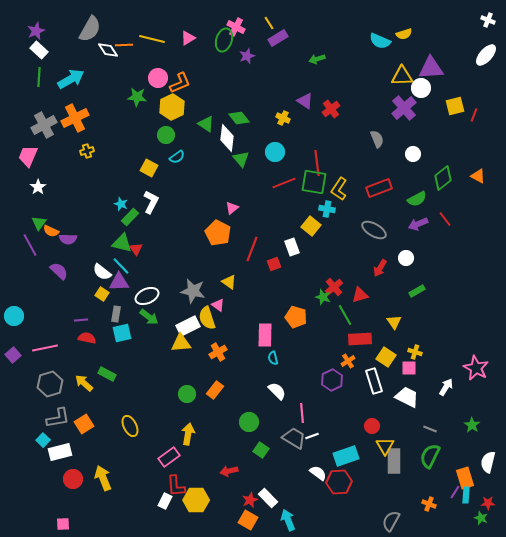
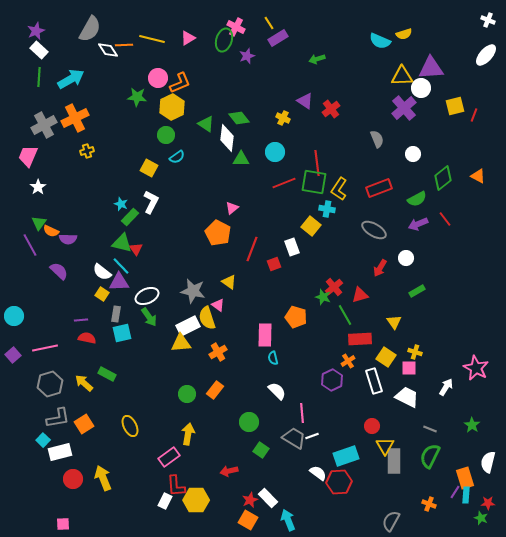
green triangle at (241, 159): rotated 48 degrees counterclockwise
green arrow at (149, 317): rotated 18 degrees clockwise
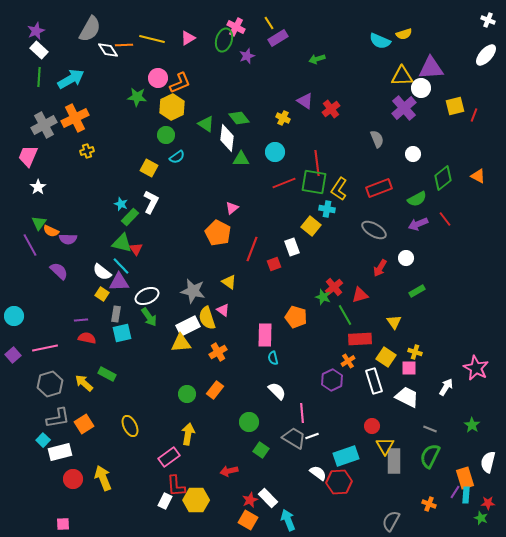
pink triangle at (218, 305): moved 5 px right, 5 px down
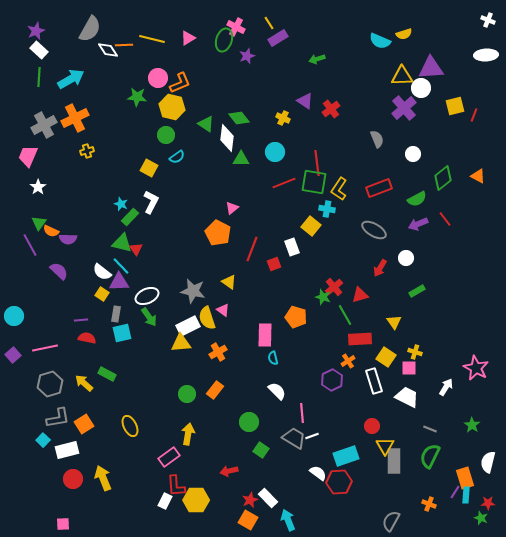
white ellipse at (486, 55): rotated 45 degrees clockwise
yellow hexagon at (172, 107): rotated 20 degrees counterclockwise
white rectangle at (60, 452): moved 7 px right, 2 px up
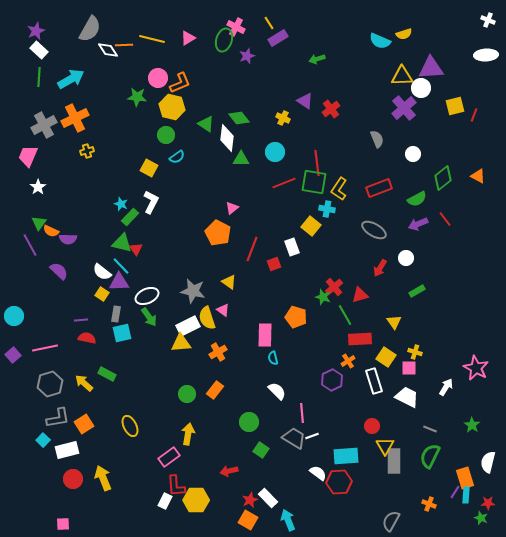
cyan rectangle at (346, 456): rotated 15 degrees clockwise
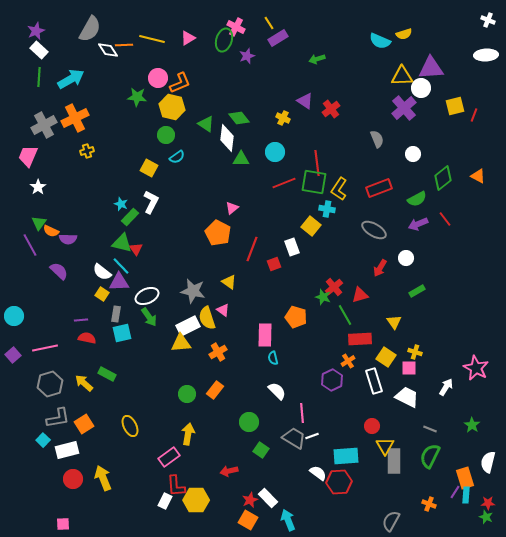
green star at (481, 518): moved 5 px right, 1 px up
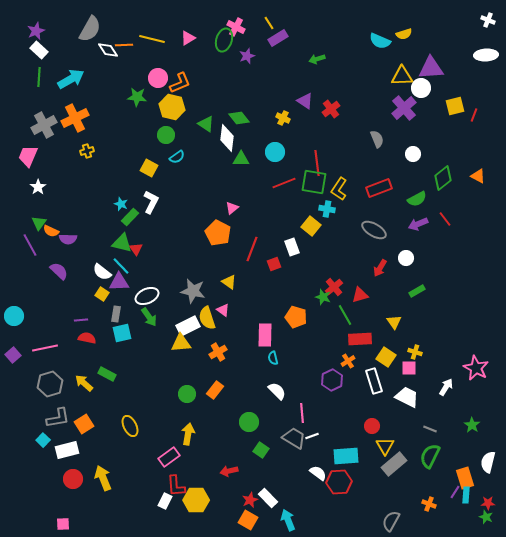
gray rectangle at (394, 461): moved 3 px down; rotated 50 degrees clockwise
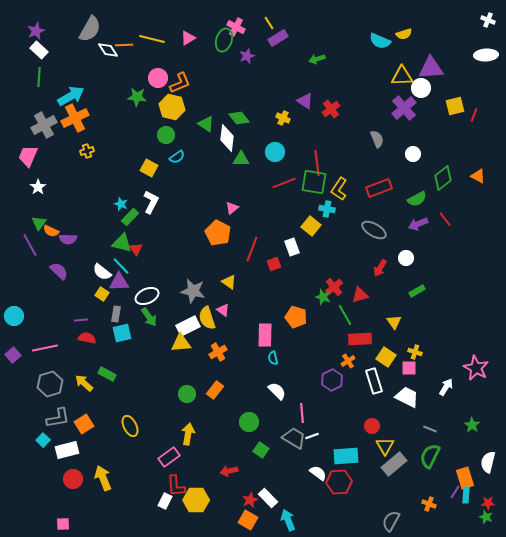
cyan arrow at (71, 79): moved 17 px down
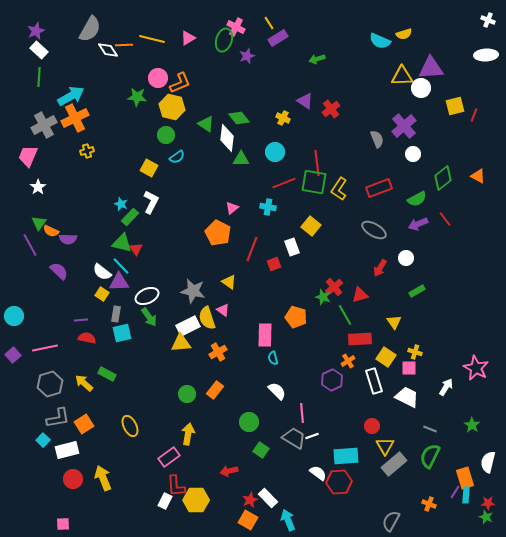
purple cross at (404, 108): moved 18 px down
cyan cross at (327, 209): moved 59 px left, 2 px up
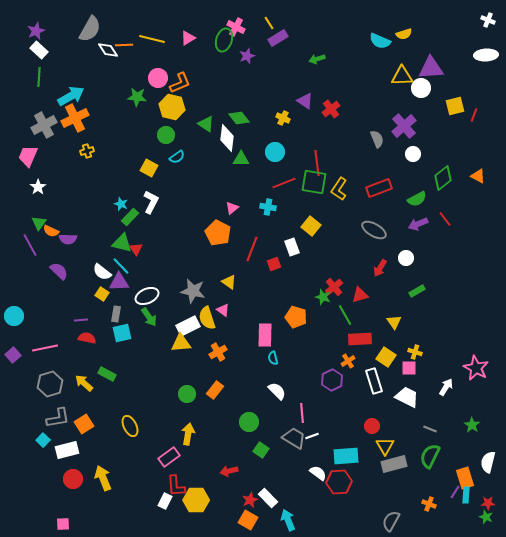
gray rectangle at (394, 464): rotated 25 degrees clockwise
